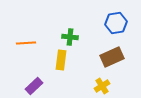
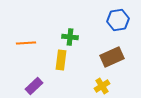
blue hexagon: moved 2 px right, 3 px up
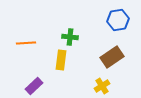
brown rectangle: rotated 10 degrees counterclockwise
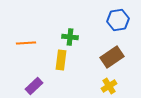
yellow cross: moved 7 px right
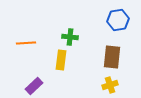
brown rectangle: rotated 50 degrees counterclockwise
yellow cross: moved 1 px right, 1 px up; rotated 14 degrees clockwise
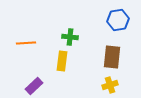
yellow rectangle: moved 1 px right, 1 px down
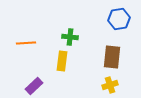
blue hexagon: moved 1 px right, 1 px up
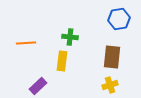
purple rectangle: moved 4 px right
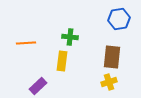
yellow cross: moved 1 px left, 3 px up
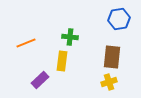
orange line: rotated 18 degrees counterclockwise
purple rectangle: moved 2 px right, 6 px up
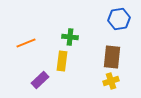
yellow cross: moved 2 px right, 1 px up
